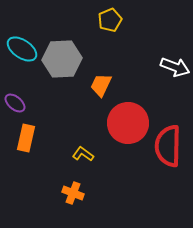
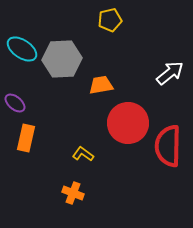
yellow pentagon: rotated 10 degrees clockwise
white arrow: moved 5 px left, 6 px down; rotated 60 degrees counterclockwise
orange trapezoid: rotated 55 degrees clockwise
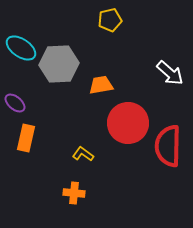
cyan ellipse: moved 1 px left, 1 px up
gray hexagon: moved 3 px left, 5 px down
white arrow: rotated 80 degrees clockwise
orange cross: moved 1 px right; rotated 15 degrees counterclockwise
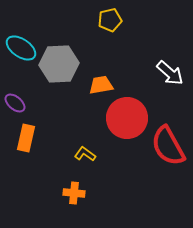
red circle: moved 1 px left, 5 px up
red semicircle: rotated 30 degrees counterclockwise
yellow L-shape: moved 2 px right
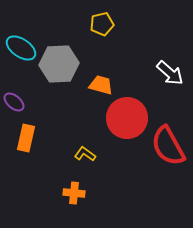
yellow pentagon: moved 8 px left, 4 px down
orange trapezoid: rotated 25 degrees clockwise
purple ellipse: moved 1 px left, 1 px up
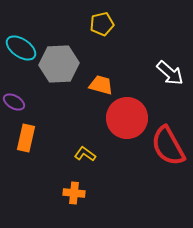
purple ellipse: rotated 10 degrees counterclockwise
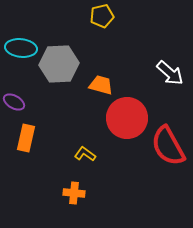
yellow pentagon: moved 8 px up
cyan ellipse: rotated 28 degrees counterclockwise
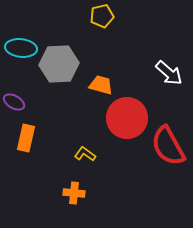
white arrow: moved 1 px left
